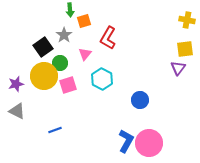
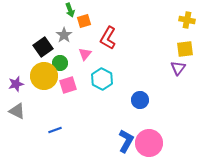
green arrow: rotated 16 degrees counterclockwise
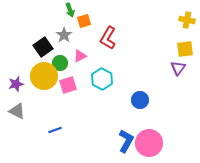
pink triangle: moved 5 px left, 2 px down; rotated 24 degrees clockwise
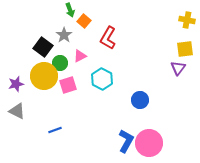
orange square: rotated 32 degrees counterclockwise
black square: rotated 18 degrees counterclockwise
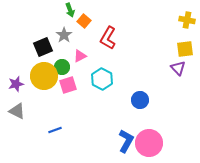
black square: rotated 30 degrees clockwise
green circle: moved 2 px right, 4 px down
purple triangle: rotated 21 degrees counterclockwise
